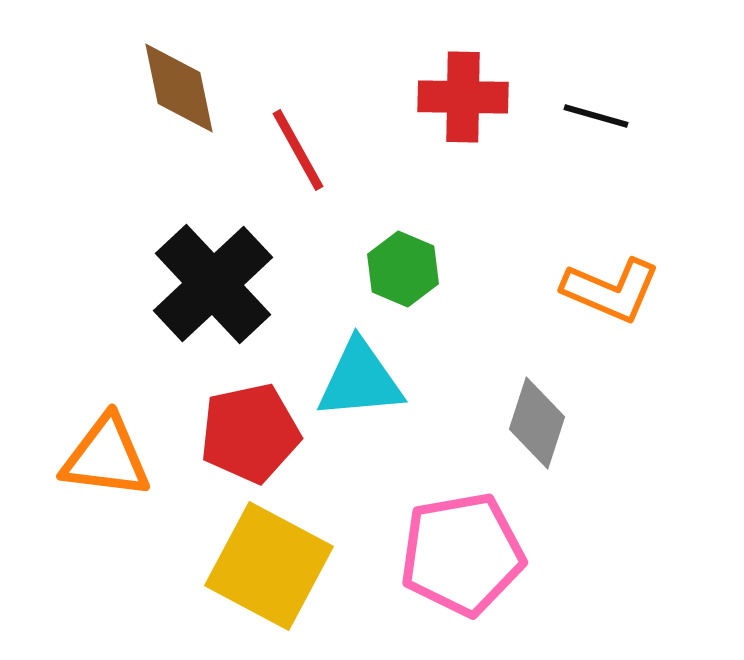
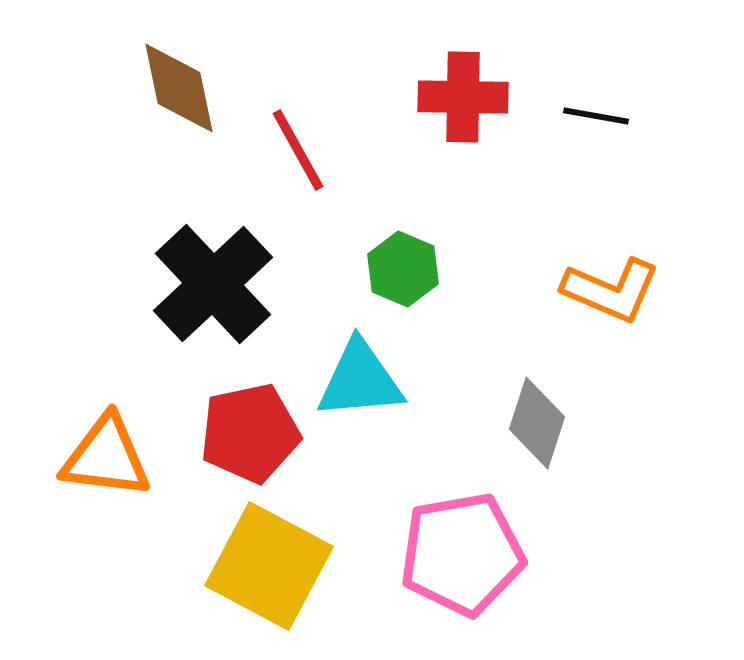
black line: rotated 6 degrees counterclockwise
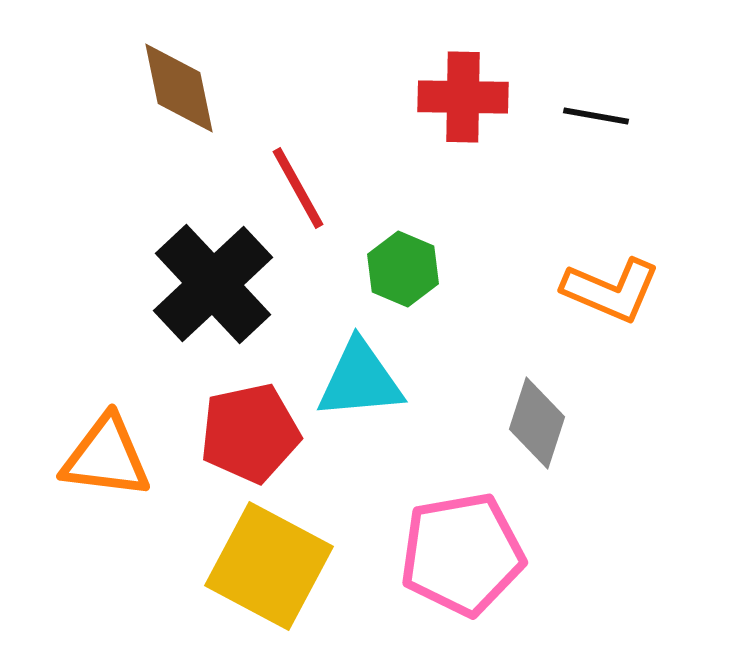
red line: moved 38 px down
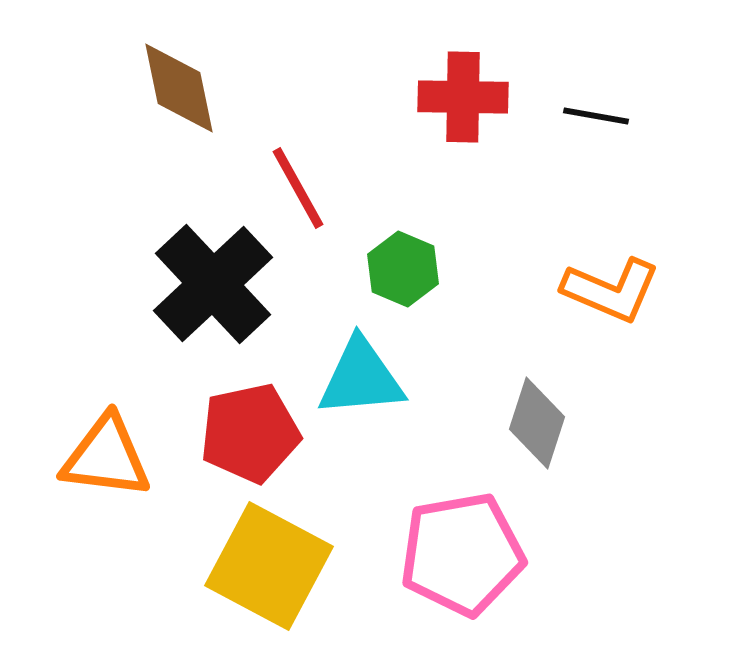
cyan triangle: moved 1 px right, 2 px up
